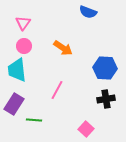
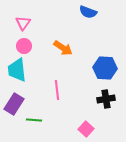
pink line: rotated 36 degrees counterclockwise
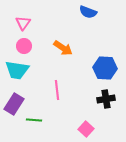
cyan trapezoid: rotated 75 degrees counterclockwise
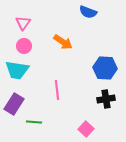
orange arrow: moved 6 px up
green line: moved 2 px down
